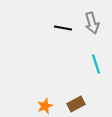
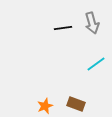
black line: rotated 18 degrees counterclockwise
cyan line: rotated 72 degrees clockwise
brown rectangle: rotated 48 degrees clockwise
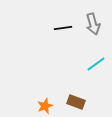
gray arrow: moved 1 px right, 1 px down
brown rectangle: moved 2 px up
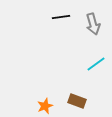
black line: moved 2 px left, 11 px up
brown rectangle: moved 1 px right, 1 px up
